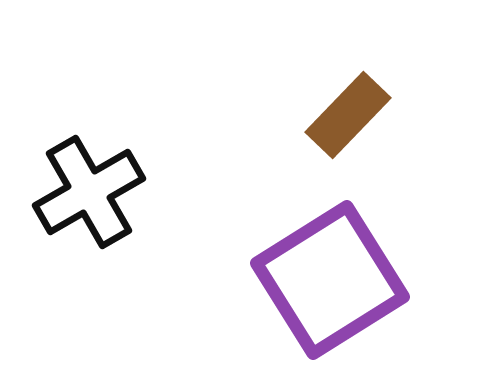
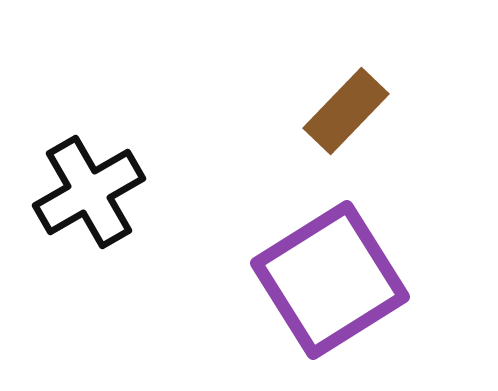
brown rectangle: moved 2 px left, 4 px up
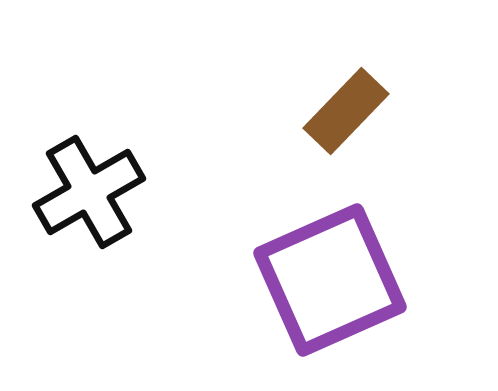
purple square: rotated 8 degrees clockwise
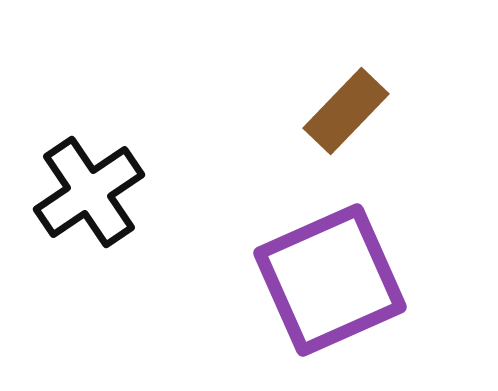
black cross: rotated 4 degrees counterclockwise
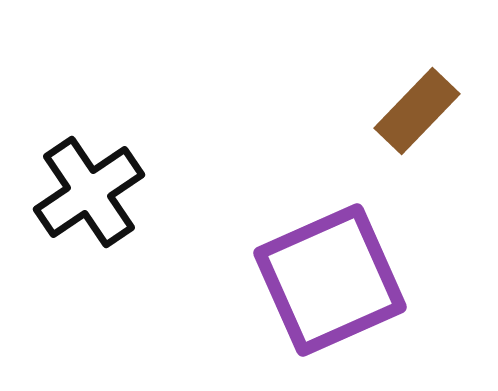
brown rectangle: moved 71 px right
